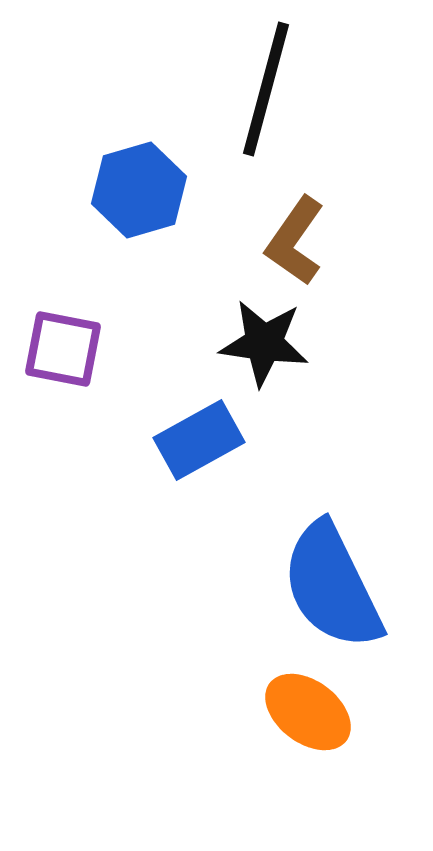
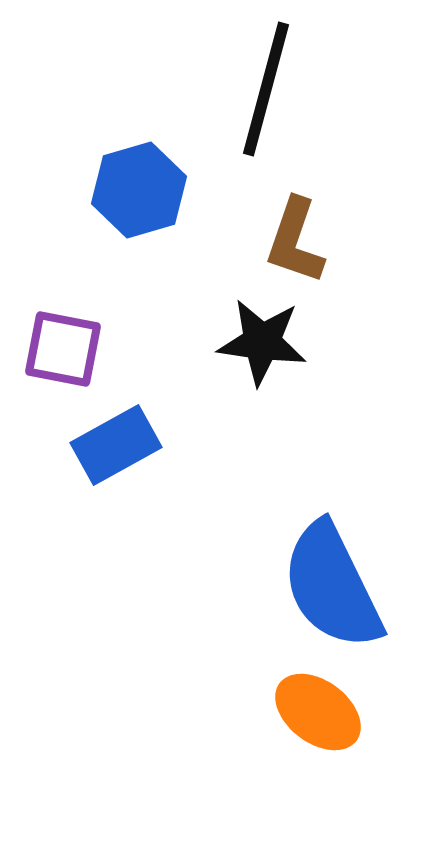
brown L-shape: rotated 16 degrees counterclockwise
black star: moved 2 px left, 1 px up
blue rectangle: moved 83 px left, 5 px down
orange ellipse: moved 10 px right
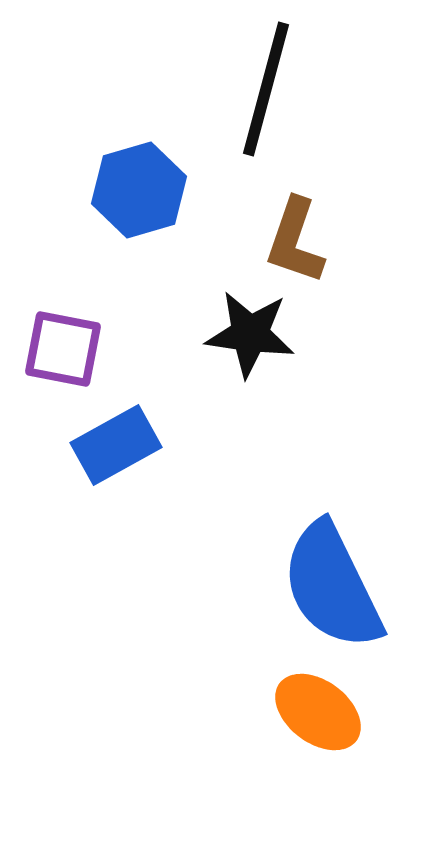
black star: moved 12 px left, 8 px up
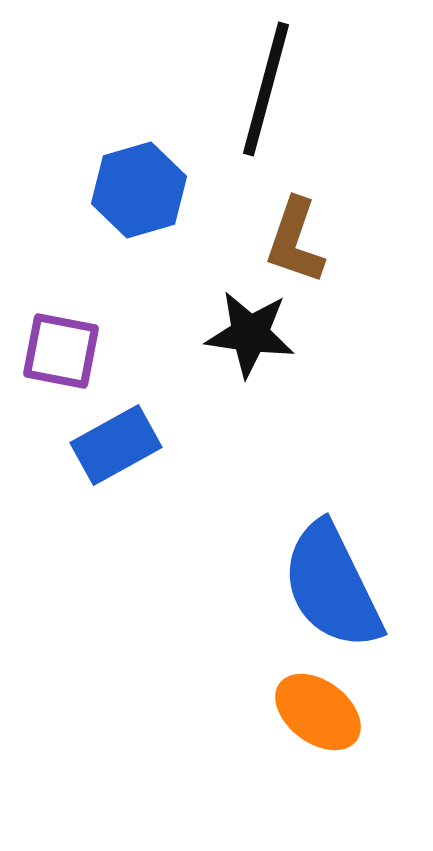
purple square: moved 2 px left, 2 px down
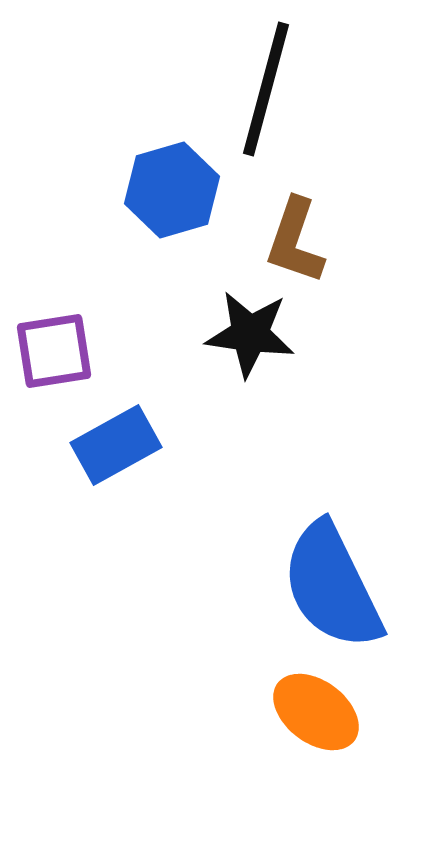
blue hexagon: moved 33 px right
purple square: moved 7 px left; rotated 20 degrees counterclockwise
orange ellipse: moved 2 px left
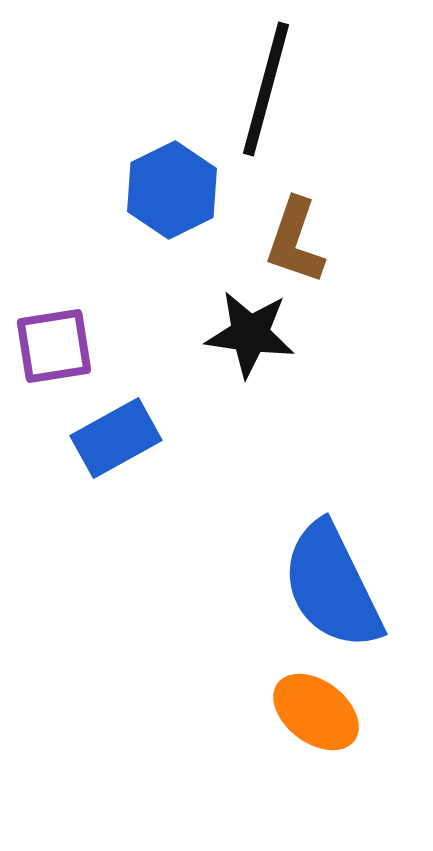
blue hexagon: rotated 10 degrees counterclockwise
purple square: moved 5 px up
blue rectangle: moved 7 px up
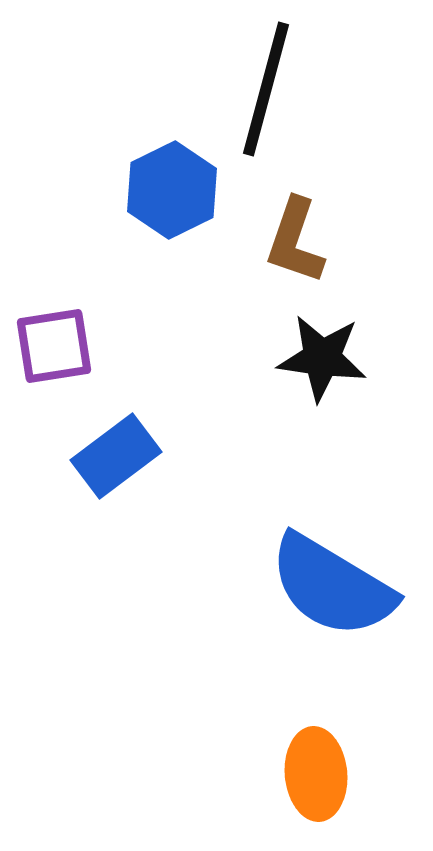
black star: moved 72 px right, 24 px down
blue rectangle: moved 18 px down; rotated 8 degrees counterclockwise
blue semicircle: rotated 33 degrees counterclockwise
orange ellipse: moved 62 px down; rotated 48 degrees clockwise
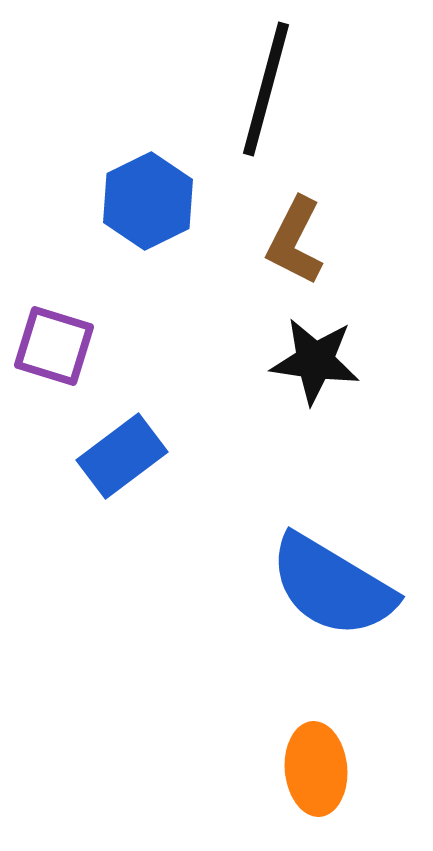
blue hexagon: moved 24 px left, 11 px down
brown L-shape: rotated 8 degrees clockwise
purple square: rotated 26 degrees clockwise
black star: moved 7 px left, 3 px down
blue rectangle: moved 6 px right
orange ellipse: moved 5 px up
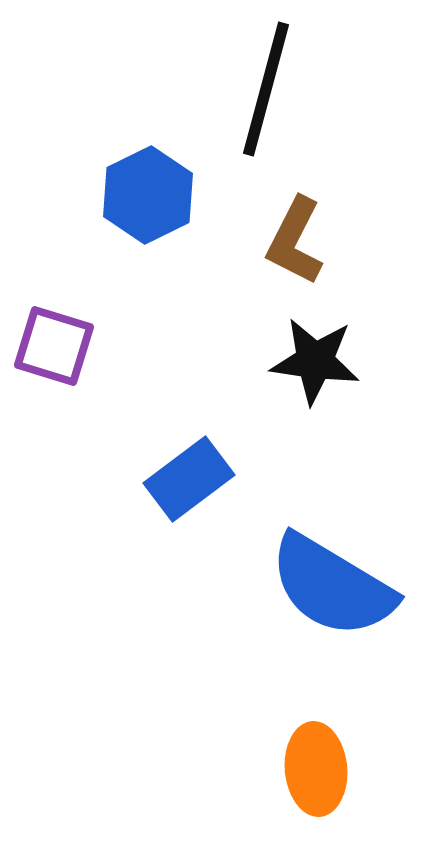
blue hexagon: moved 6 px up
blue rectangle: moved 67 px right, 23 px down
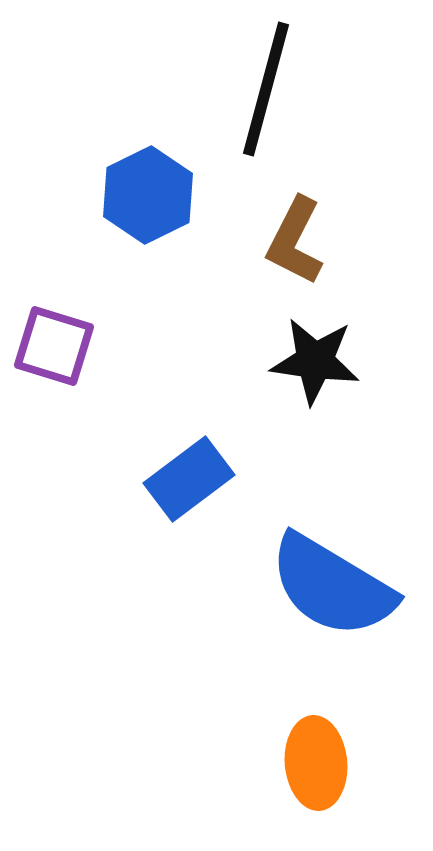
orange ellipse: moved 6 px up
